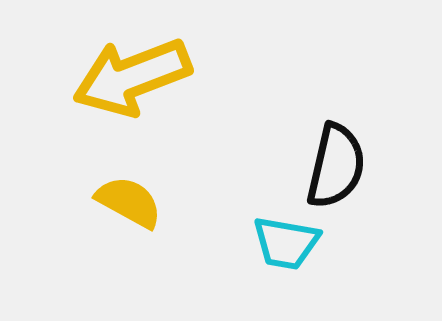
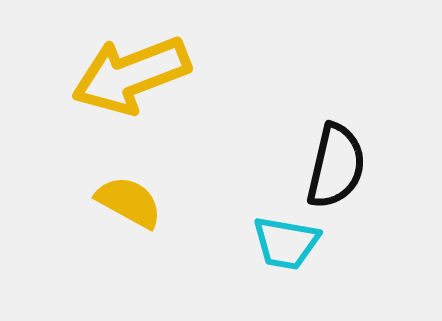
yellow arrow: moved 1 px left, 2 px up
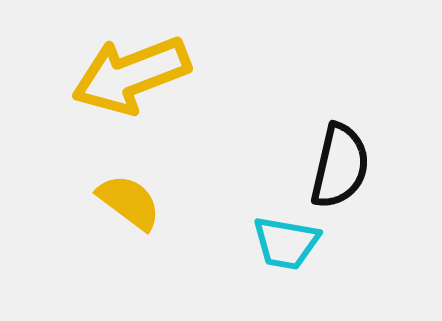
black semicircle: moved 4 px right
yellow semicircle: rotated 8 degrees clockwise
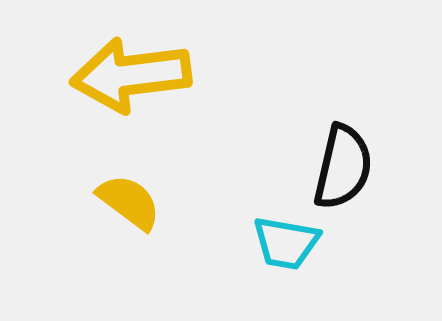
yellow arrow: rotated 14 degrees clockwise
black semicircle: moved 3 px right, 1 px down
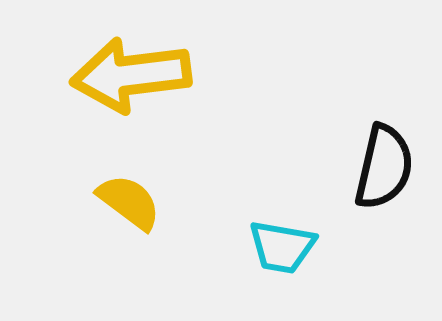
black semicircle: moved 41 px right
cyan trapezoid: moved 4 px left, 4 px down
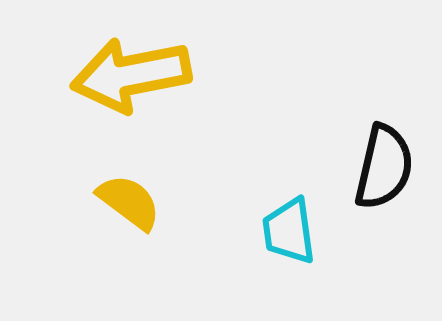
yellow arrow: rotated 4 degrees counterclockwise
cyan trapezoid: moved 7 px right, 16 px up; rotated 72 degrees clockwise
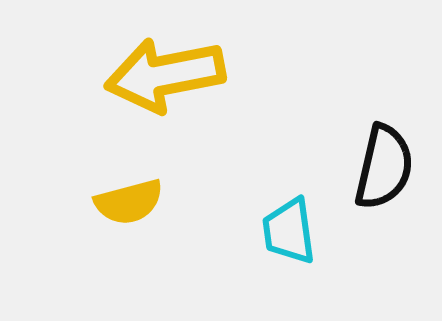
yellow arrow: moved 34 px right
yellow semicircle: rotated 128 degrees clockwise
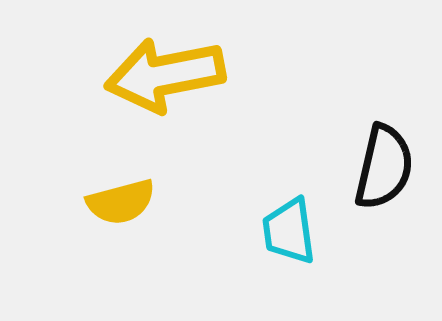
yellow semicircle: moved 8 px left
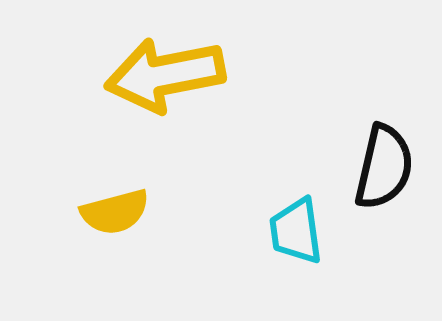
yellow semicircle: moved 6 px left, 10 px down
cyan trapezoid: moved 7 px right
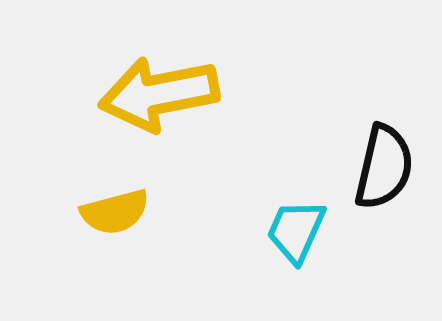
yellow arrow: moved 6 px left, 19 px down
cyan trapezoid: rotated 32 degrees clockwise
